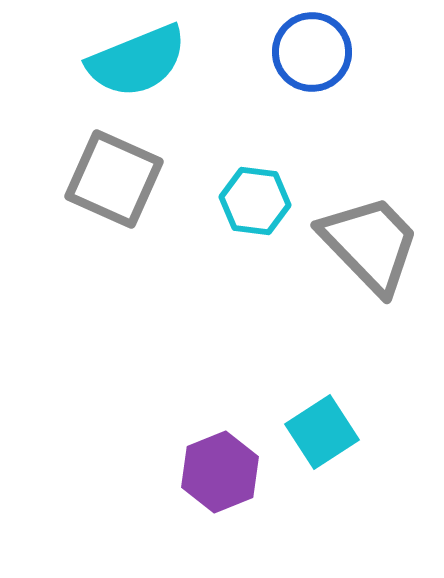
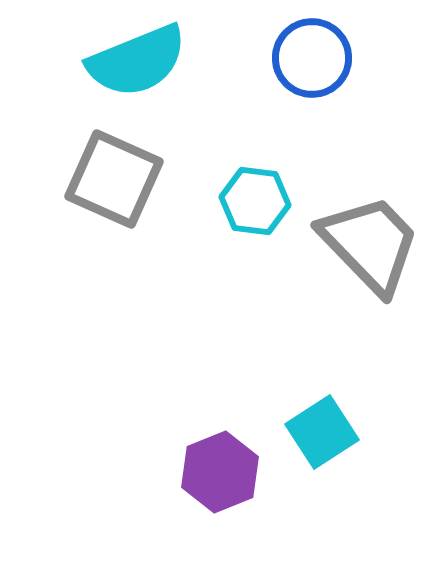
blue circle: moved 6 px down
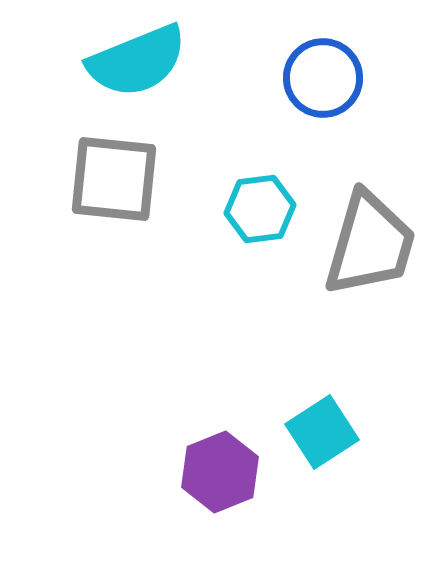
blue circle: moved 11 px right, 20 px down
gray square: rotated 18 degrees counterclockwise
cyan hexagon: moved 5 px right, 8 px down; rotated 14 degrees counterclockwise
gray trapezoid: rotated 60 degrees clockwise
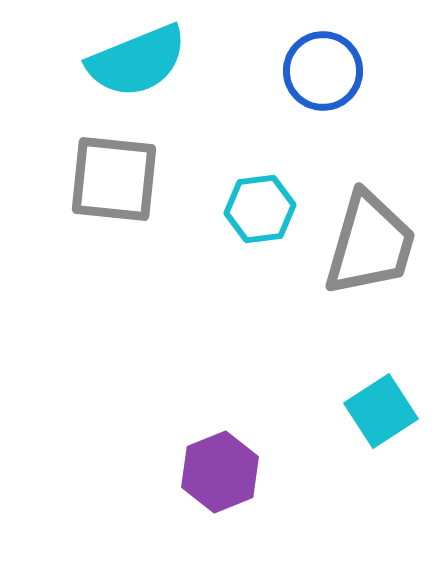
blue circle: moved 7 px up
cyan square: moved 59 px right, 21 px up
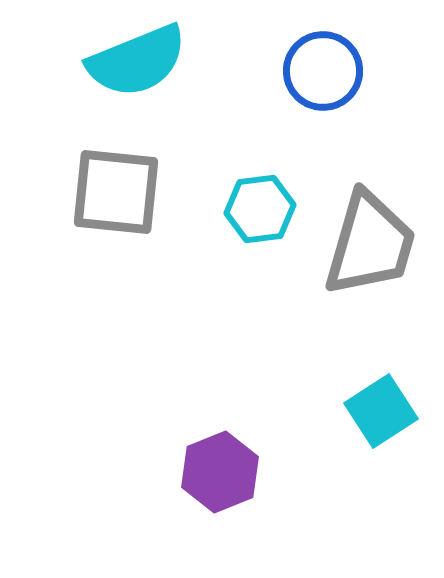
gray square: moved 2 px right, 13 px down
